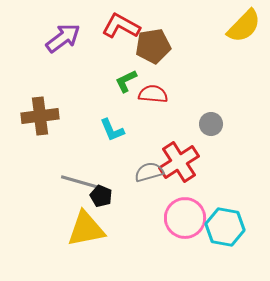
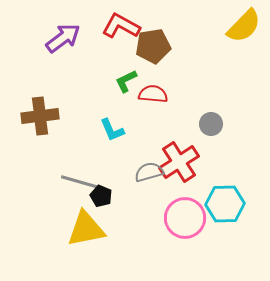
cyan hexagon: moved 23 px up; rotated 12 degrees counterclockwise
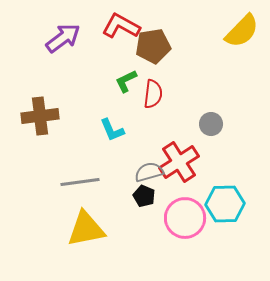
yellow semicircle: moved 2 px left, 5 px down
red semicircle: rotated 92 degrees clockwise
gray line: rotated 24 degrees counterclockwise
black pentagon: moved 43 px right
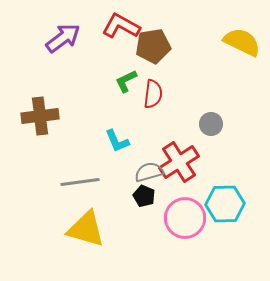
yellow semicircle: moved 11 px down; rotated 108 degrees counterclockwise
cyan L-shape: moved 5 px right, 11 px down
yellow triangle: rotated 27 degrees clockwise
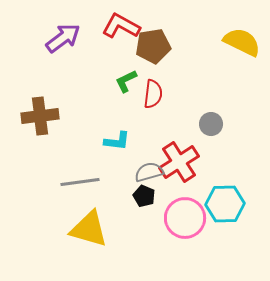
cyan L-shape: rotated 60 degrees counterclockwise
yellow triangle: moved 3 px right
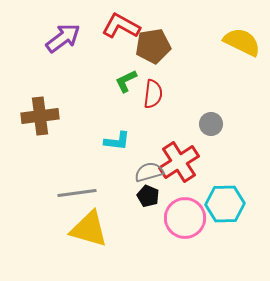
gray line: moved 3 px left, 11 px down
black pentagon: moved 4 px right
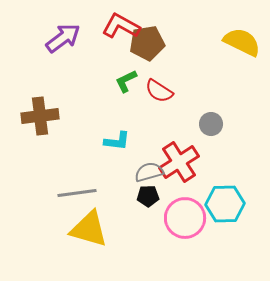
brown pentagon: moved 6 px left, 3 px up
red semicircle: moved 6 px right, 3 px up; rotated 116 degrees clockwise
black pentagon: rotated 25 degrees counterclockwise
